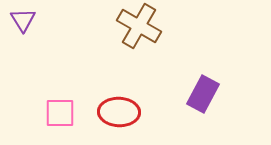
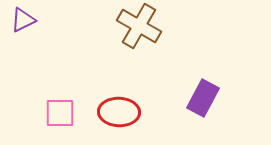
purple triangle: rotated 36 degrees clockwise
purple rectangle: moved 4 px down
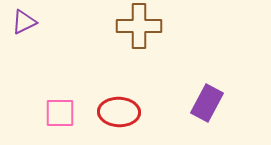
purple triangle: moved 1 px right, 2 px down
brown cross: rotated 30 degrees counterclockwise
purple rectangle: moved 4 px right, 5 px down
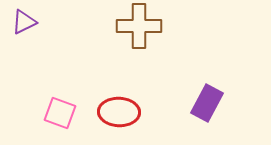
pink square: rotated 20 degrees clockwise
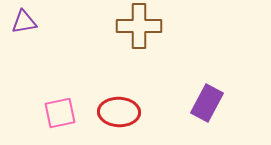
purple triangle: rotated 16 degrees clockwise
pink square: rotated 32 degrees counterclockwise
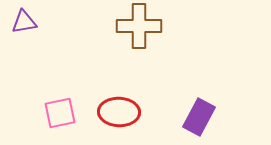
purple rectangle: moved 8 px left, 14 px down
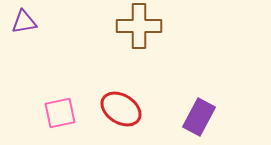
red ellipse: moved 2 px right, 3 px up; rotated 30 degrees clockwise
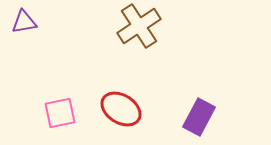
brown cross: rotated 33 degrees counterclockwise
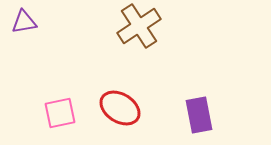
red ellipse: moved 1 px left, 1 px up
purple rectangle: moved 2 px up; rotated 39 degrees counterclockwise
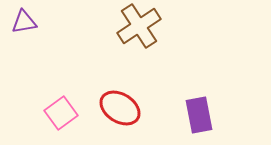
pink square: moved 1 px right; rotated 24 degrees counterclockwise
